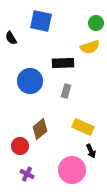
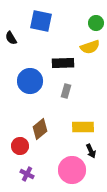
yellow rectangle: rotated 25 degrees counterclockwise
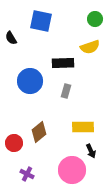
green circle: moved 1 px left, 4 px up
brown diamond: moved 1 px left, 3 px down
red circle: moved 6 px left, 3 px up
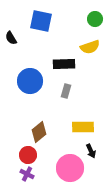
black rectangle: moved 1 px right, 1 px down
red circle: moved 14 px right, 12 px down
pink circle: moved 2 px left, 2 px up
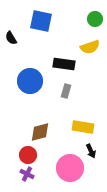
black rectangle: rotated 10 degrees clockwise
yellow rectangle: rotated 10 degrees clockwise
brown diamond: moved 1 px right; rotated 25 degrees clockwise
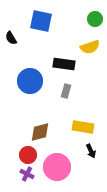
pink circle: moved 13 px left, 1 px up
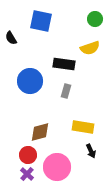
yellow semicircle: moved 1 px down
purple cross: rotated 16 degrees clockwise
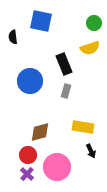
green circle: moved 1 px left, 4 px down
black semicircle: moved 2 px right, 1 px up; rotated 24 degrees clockwise
black rectangle: rotated 60 degrees clockwise
